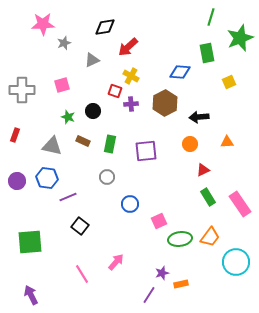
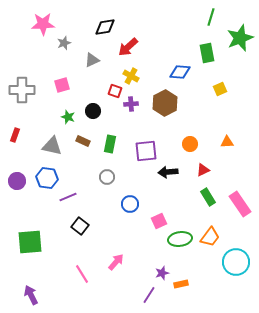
yellow square at (229, 82): moved 9 px left, 7 px down
black arrow at (199, 117): moved 31 px left, 55 px down
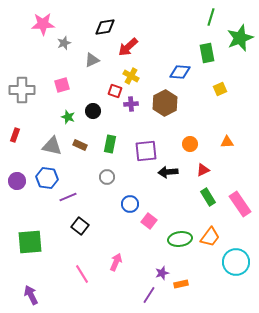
brown rectangle at (83, 141): moved 3 px left, 4 px down
pink square at (159, 221): moved 10 px left; rotated 28 degrees counterclockwise
pink arrow at (116, 262): rotated 18 degrees counterclockwise
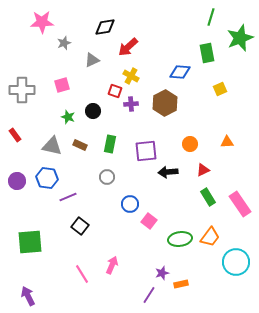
pink star at (43, 24): moved 1 px left, 2 px up
red rectangle at (15, 135): rotated 56 degrees counterclockwise
pink arrow at (116, 262): moved 4 px left, 3 px down
purple arrow at (31, 295): moved 3 px left, 1 px down
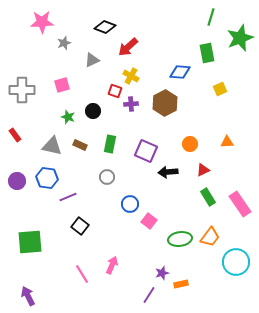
black diamond at (105, 27): rotated 30 degrees clockwise
purple square at (146, 151): rotated 30 degrees clockwise
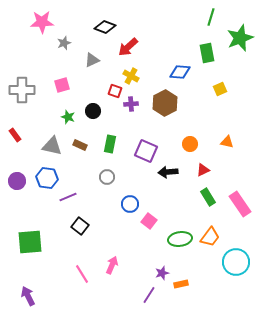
orange triangle at (227, 142): rotated 16 degrees clockwise
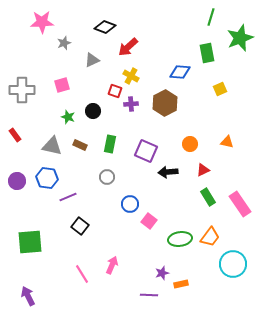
cyan circle at (236, 262): moved 3 px left, 2 px down
purple line at (149, 295): rotated 60 degrees clockwise
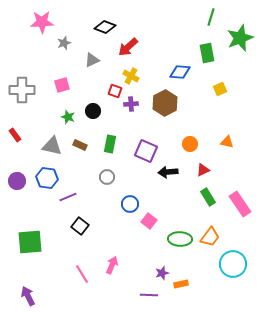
green ellipse at (180, 239): rotated 10 degrees clockwise
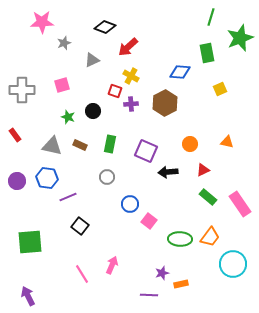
green rectangle at (208, 197): rotated 18 degrees counterclockwise
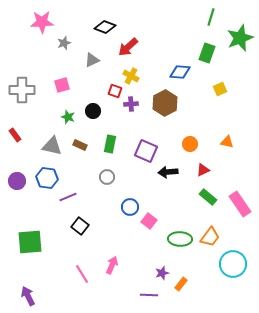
green rectangle at (207, 53): rotated 30 degrees clockwise
blue circle at (130, 204): moved 3 px down
orange rectangle at (181, 284): rotated 40 degrees counterclockwise
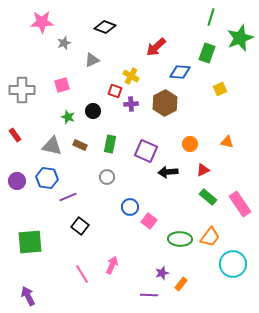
red arrow at (128, 47): moved 28 px right
